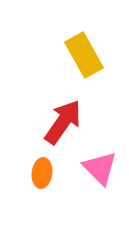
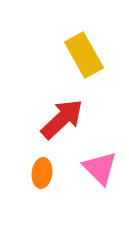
red arrow: moved 1 px left, 3 px up; rotated 12 degrees clockwise
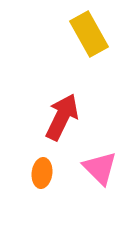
yellow rectangle: moved 5 px right, 21 px up
red arrow: moved 2 px up; rotated 21 degrees counterclockwise
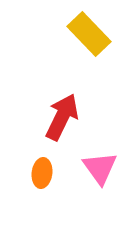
yellow rectangle: rotated 15 degrees counterclockwise
pink triangle: rotated 9 degrees clockwise
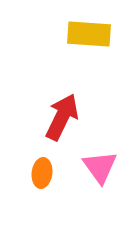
yellow rectangle: rotated 42 degrees counterclockwise
pink triangle: moved 1 px up
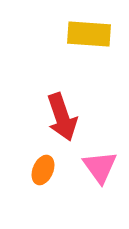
red arrow: rotated 135 degrees clockwise
orange ellipse: moved 1 px right, 3 px up; rotated 16 degrees clockwise
